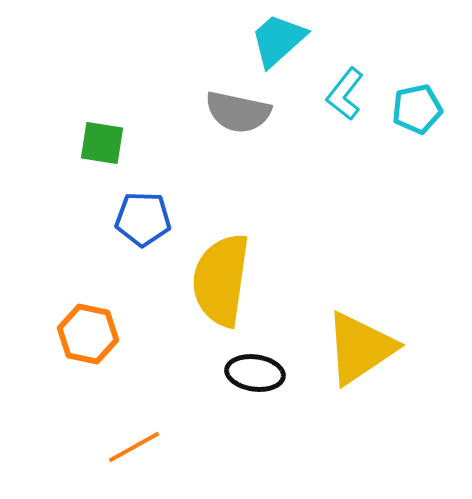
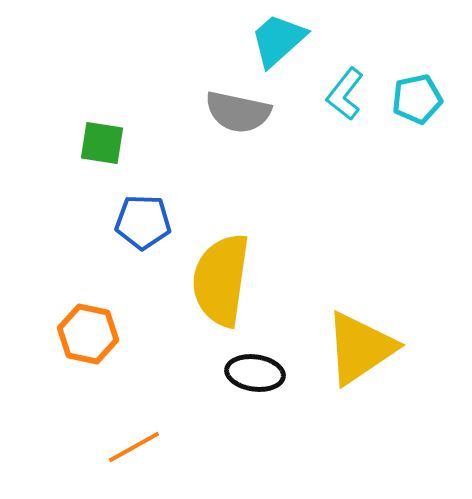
cyan pentagon: moved 10 px up
blue pentagon: moved 3 px down
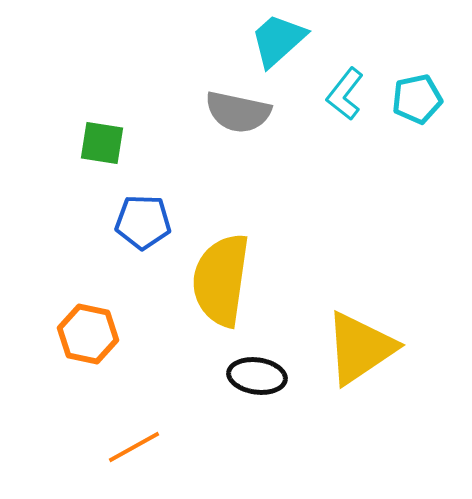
black ellipse: moved 2 px right, 3 px down
